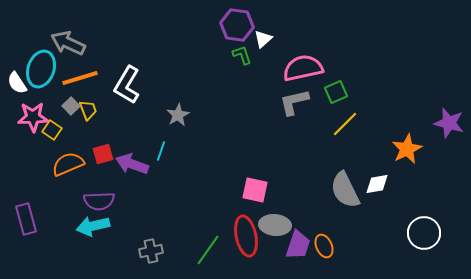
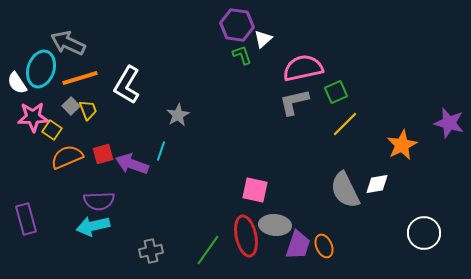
orange star: moved 5 px left, 4 px up
orange semicircle: moved 1 px left, 7 px up
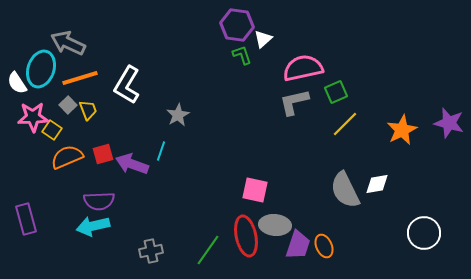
gray square: moved 3 px left, 1 px up
orange star: moved 15 px up
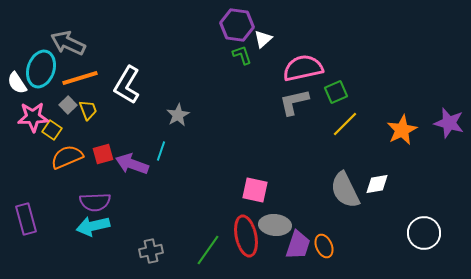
purple semicircle: moved 4 px left, 1 px down
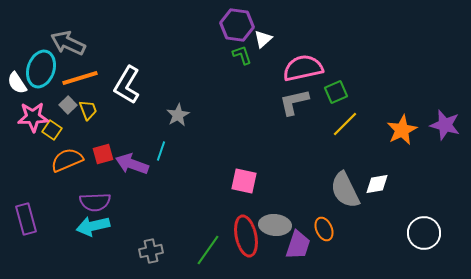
purple star: moved 4 px left, 2 px down
orange semicircle: moved 3 px down
pink square: moved 11 px left, 9 px up
orange ellipse: moved 17 px up
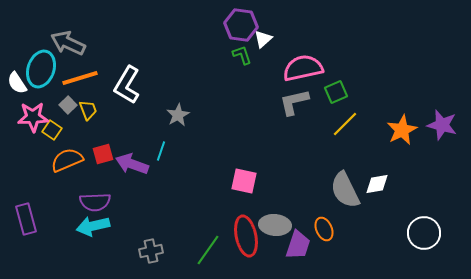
purple hexagon: moved 4 px right
purple star: moved 3 px left
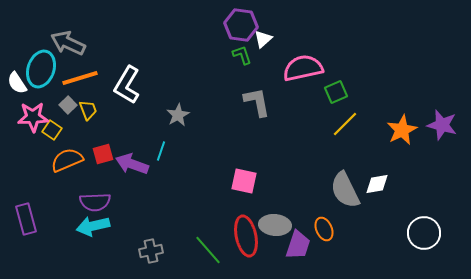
gray L-shape: moved 37 px left; rotated 92 degrees clockwise
green line: rotated 76 degrees counterclockwise
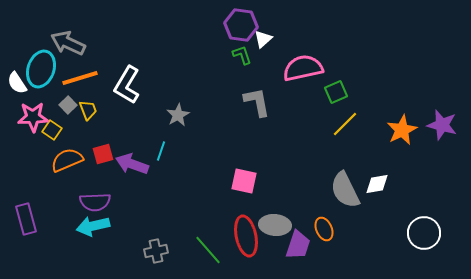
gray cross: moved 5 px right
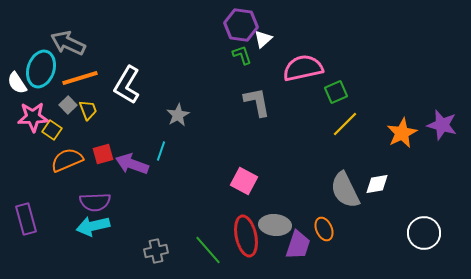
orange star: moved 3 px down
pink square: rotated 16 degrees clockwise
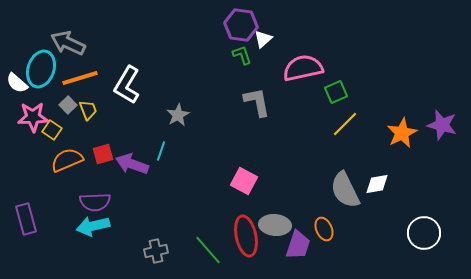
white semicircle: rotated 15 degrees counterclockwise
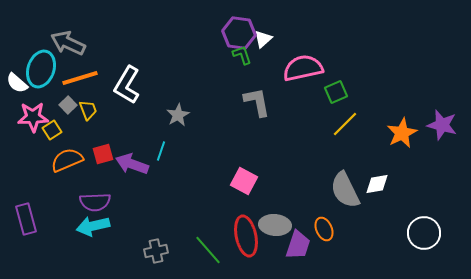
purple hexagon: moved 2 px left, 8 px down
yellow square: rotated 24 degrees clockwise
